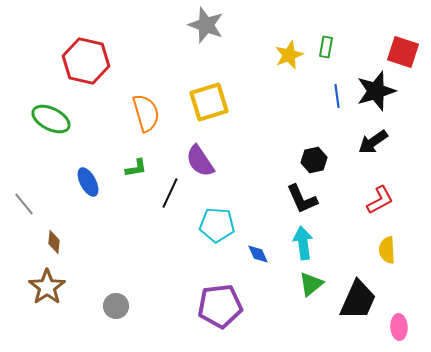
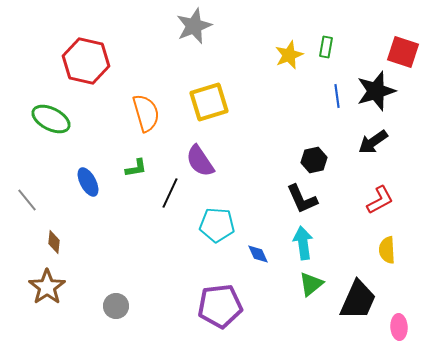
gray star: moved 12 px left, 1 px down; rotated 30 degrees clockwise
gray line: moved 3 px right, 4 px up
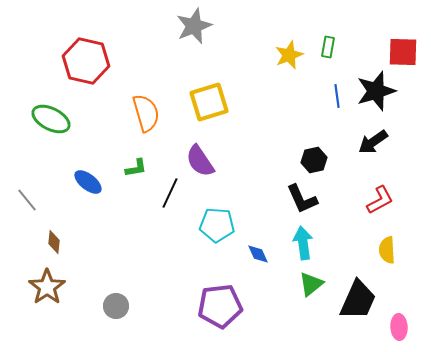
green rectangle: moved 2 px right
red square: rotated 16 degrees counterclockwise
blue ellipse: rotated 24 degrees counterclockwise
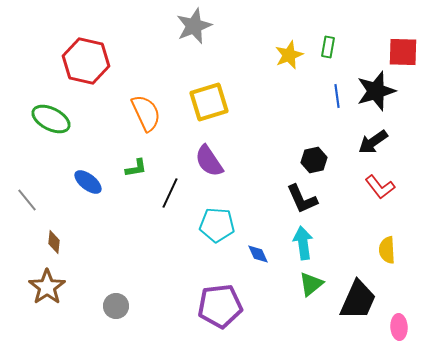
orange semicircle: rotated 9 degrees counterclockwise
purple semicircle: moved 9 px right
red L-shape: moved 13 px up; rotated 80 degrees clockwise
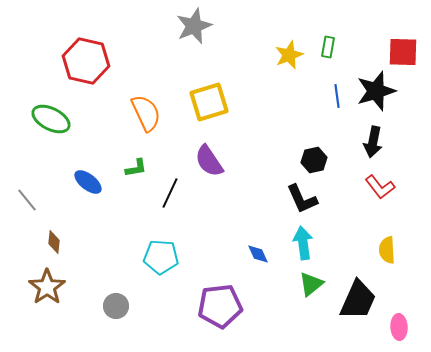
black arrow: rotated 44 degrees counterclockwise
cyan pentagon: moved 56 px left, 32 px down
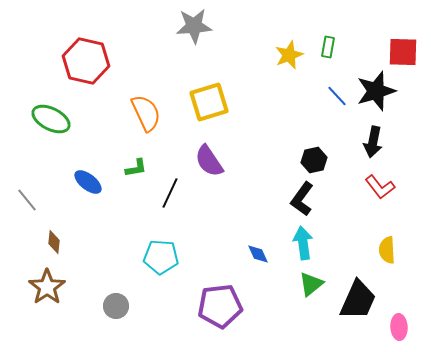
gray star: rotated 18 degrees clockwise
blue line: rotated 35 degrees counterclockwise
black L-shape: rotated 60 degrees clockwise
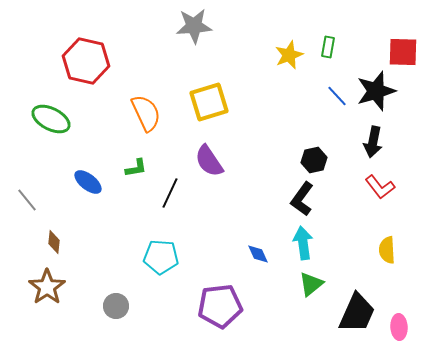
black trapezoid: moved 1 px left, 13 px down
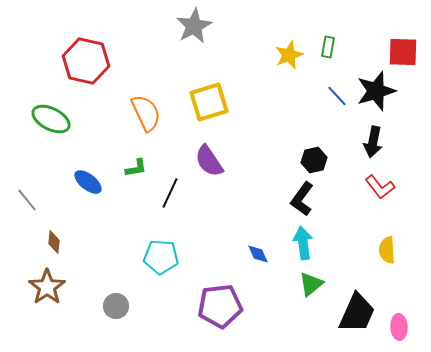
gray star: rotated 24 degrees counterclockwise
